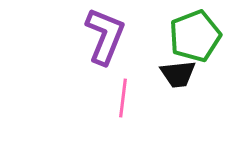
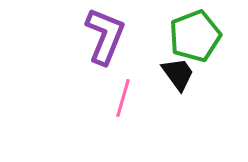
black trapezoid: rotated 120 degrees counterclockwise
pink line: rotated 9 degrees clockwise
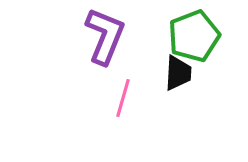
green pentagon: moved 1 px left
black trapezoid: moved 1 px up; rotated 39 degrees clockwise
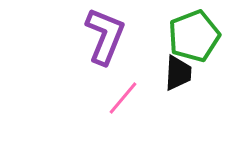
pink line: rotated 24 degrees clockwise
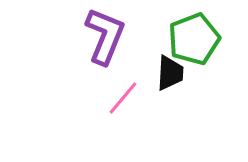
green pentagon: moved 3 px down
black trapezoid: moved 8 px left
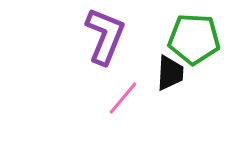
green pentagon: rotated 24 degrees clockwise
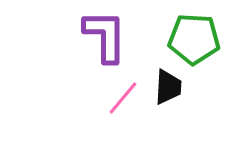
purple L-shape: rotated 22 degrees counterclockwise
black trapezoid: moved 2 px left, 14 px down
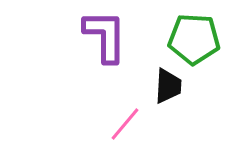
black trapezoid: moved 1 px up
pink line: moved 2 px right, 26 px down
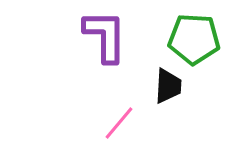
pink line: moved 6 px left, 1 px up
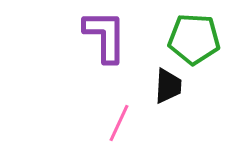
pink line: rotated 15 degrees counterclockwise
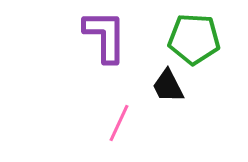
black trapezoid: rotated 150 degrees clockwise
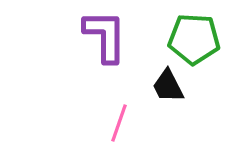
pink line: rotated 6 degrees counterclockwise
